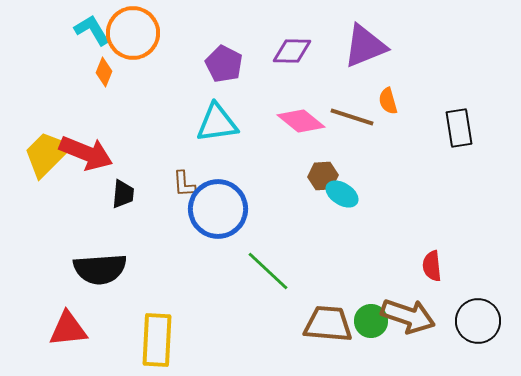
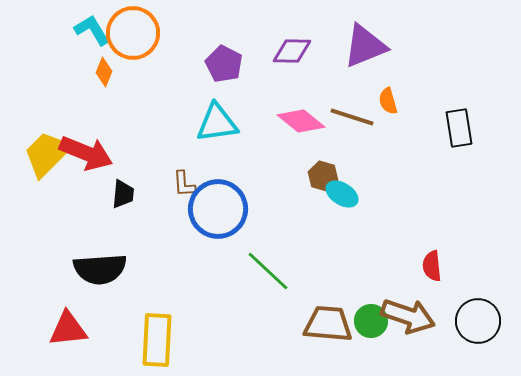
brown hexagon: rotated 20 degrees clockwise
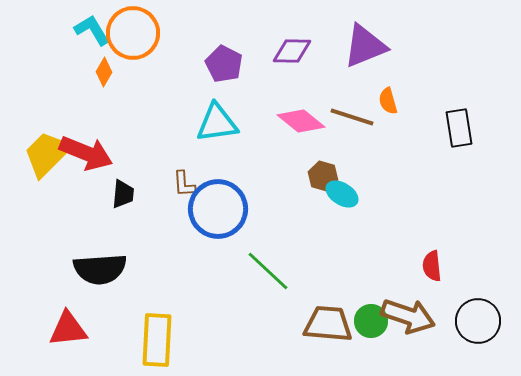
orange diamond: rotated 8 degrees clockwise
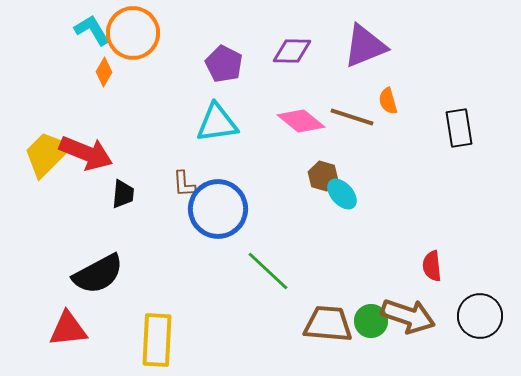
cyan ellipse: rotated 16 degrees clockwise
black semicircle: moved 2 px left, 5 px down; rotated 24 degrees counterclockwise
black circle: moved 2 px right, 5 px up
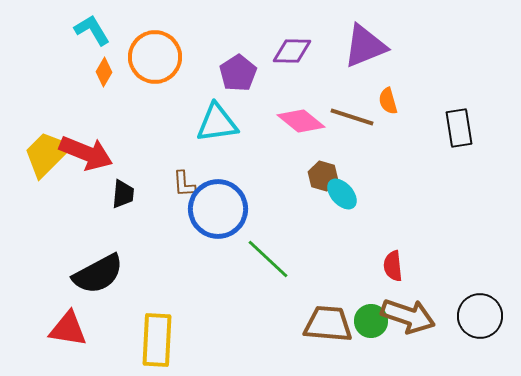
orange circle: moved 22 px right, 24 px down
purple pentagon: moved 14 px right, 9 px down; rotated 12 degrees clockwise
red semicircle: moved 39 px left
green line: moved 12 px up
red triangle: rotated 15 degrees clockwise
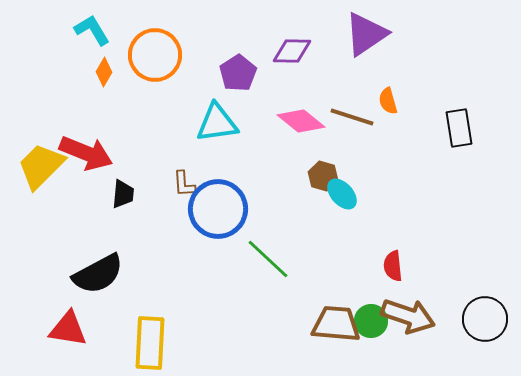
purple triangle: moved 1 px right, 12 px up; rotated 12 degrees counterclockwise
orange circle: moved 2 px up
yellow trapezoid: moved 6 px left, 12 px down
black circle: moved 5 px right, 3 px down
brown trapezoid: moved 8 px right
yellow rectangle: moved 7 px left, 3 px down
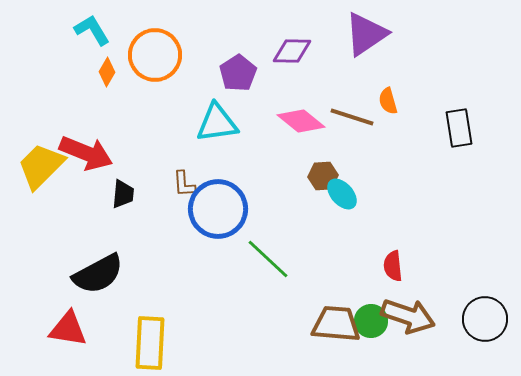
orange diamond: moved 3 px right
brown hexagon: rotated 20 degrees counterclockwise
